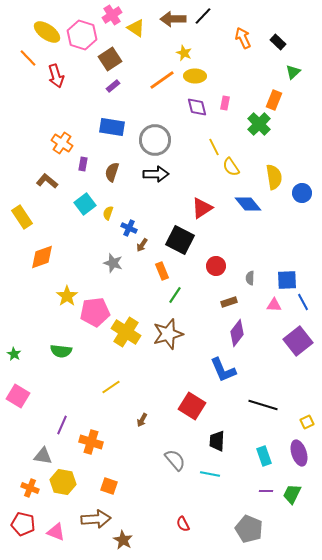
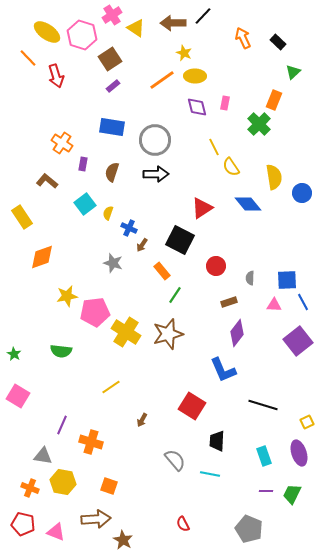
brown arrow at (173, 19): moved 4 px down
orange rectangle at (162, 271): rotated 18 degrees counterclockwise
yellow star at (67, 296): rotated 25 degrees clockwise
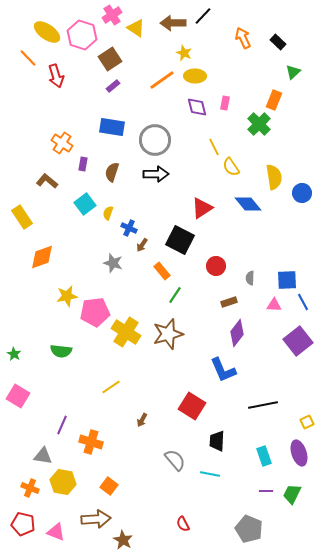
black line at (263, 405): rotated 28 degrees counterclockwise
orange square at (109, 486): rotated 18 degrees clockwise
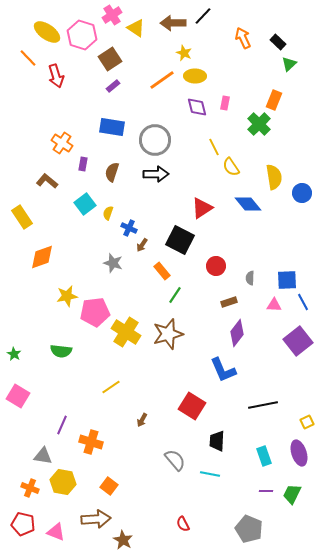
green triangle at (293, 72): moved 4 px left, 8 px up
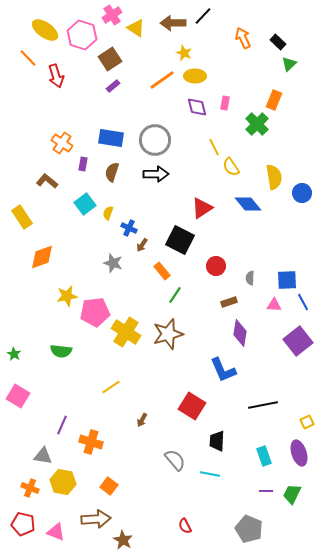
yellow ellipse at (47, 32): moved 2 px left, 2 px up
green cross at (259, 124): moved 2 px left
blue rectangle at (112, 127): moved 1 px left, 11 px down
purple diamond at (237, 333): moved 3 px right; rotated 28 degrees counterclockwise
red semicircle at (183, 524): moved 2 px right, 2 px down
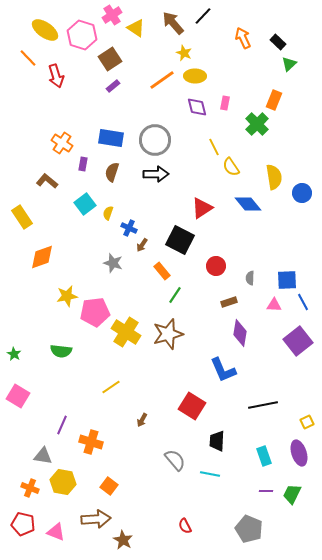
brown arrow at (173, 23): rotated 50 degrees clockwise
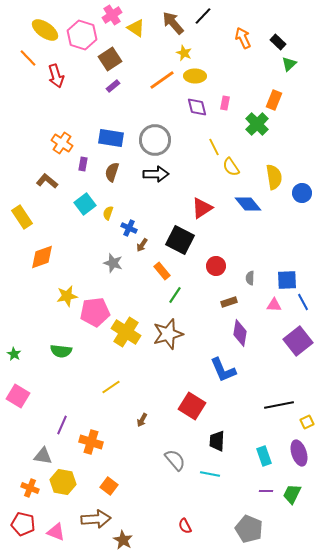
black line at (263, 405): moved 16 px right
